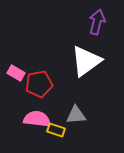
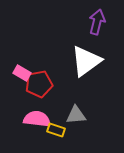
pink rectangle: moved 6 px right
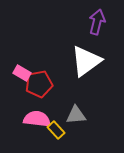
yellow rectangle: rotated 30 degrees clockwise
